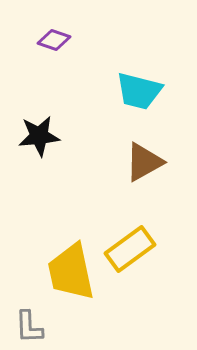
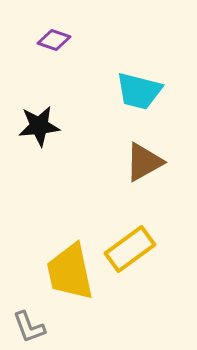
black star: moved 10 px up
yellow trapezoid: moved 1 px left
gray L-shape: rotated 18 degrees counterclockwise
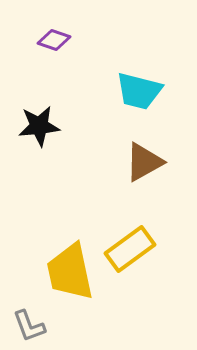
gray L-shape: moved 1 px up
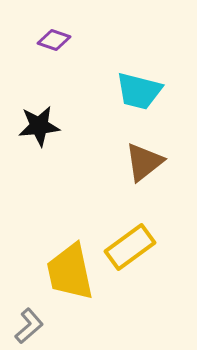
brown triangle: rotated 9 degrees counterclockwise
yellow rectangle: moved 2 px up
gray L-shape: rotated 111 degrees counterclockwise
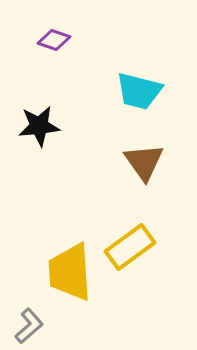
brown triangle: rotated 27 degrees counterclockwise
yellow trapezoid: rotated 8 degrees clockwise
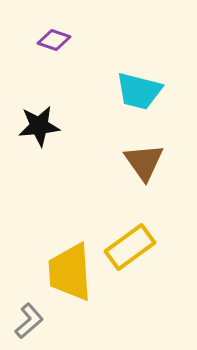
gray L-shape: moved 5 px up
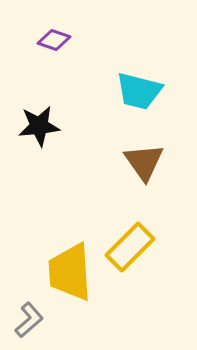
yellow rectangle: rotated 9 degrees counterclockwise
gray L-shape: moved 1 px up
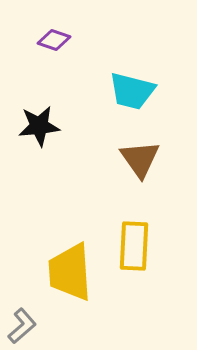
cyan trapezoid: moved 7 px left
brown triangle: moved 4 px left, 3 px up
yellow rectangle: moved 4 px right, 1 px up; rotated 42 degrees counterclockwise
gray L-shape: moved 7 px left, 6 px down
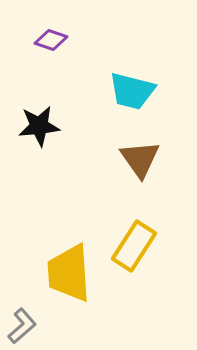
purple diamond: moved 3 px left
yellow rectangle: rotated 30 degrees clockwise
yellow trapezoid: moved 1 px left, 1 px down
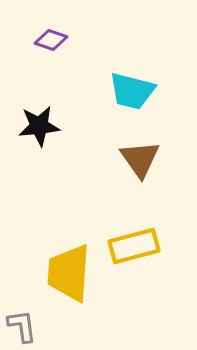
yellow rectangle: rotated 42 degrees clockwise
yellow trapezoid: rotated 8 degrees clockwise
gray L-shape: rotated 57 degrees counterclockwise
